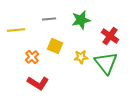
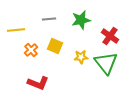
orange cross: moved 1 px left, 7 px up
red L-shape: rotated 10 degrees counterclockwise
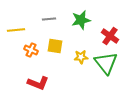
yellow square: rotated 14 degrees counterclockwise
orange cross: rotated 24 degrees counterclockwise
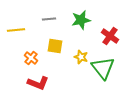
orange cross: moved 8 px down; rotated 16 degrees clockwise
yellow star: rotated 24 degrees clockwise
green triangle: moved 3 px left, 5 px down
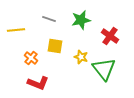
gray line: rotated 24 degrees clockwise
green triangle: moved 1 px right, 1 px down
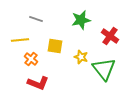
gray line: moved 13 px left
yellow line: moved 4 px right, 10 px down
orange cross: moved 1 px down
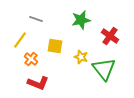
yellow line: rotated 48 degrees counterclockwise
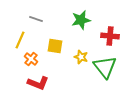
red cross: rotated 30 degrees counterclockwise
yellow line: rotated 12 degrees counterclockwise
green triangle: moved 1 px right, 2 px up
